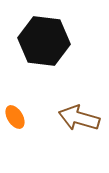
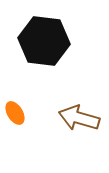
orange ellipse: moved 4 px up
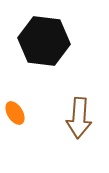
brown arrow: rotated 102 degrees counterclockwise
